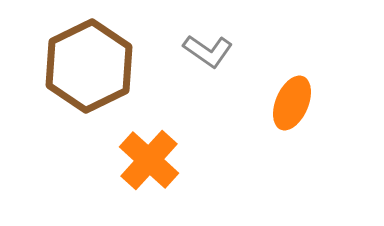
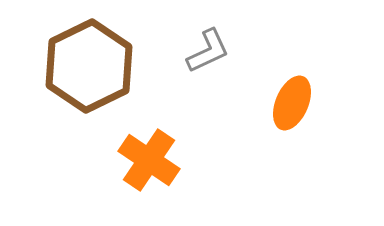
gray L-shape: rotated 60 degrees counterclockwise
orange cross: rotated 8 degrees counterclockwise
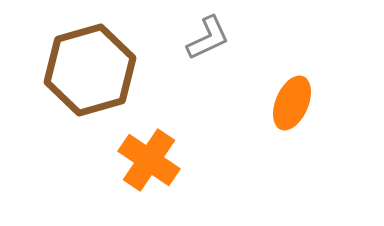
gray L-shape: moved 13 px up
brown hexagon: moved 1 px right, 4 px down; rotated 10 degrees clockwise
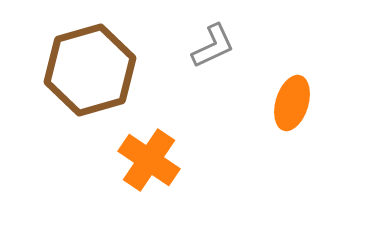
gray L-shape: moved 5 px right, 8 px down
orange ellipse: rotated 6 degrees counterclockwise
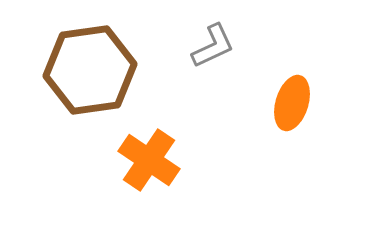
brown hexagon: rotated 8 degrees clockwise
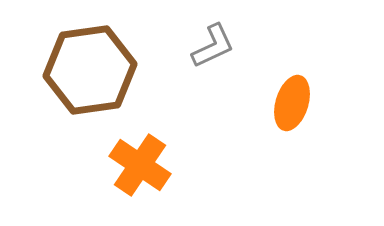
orange cross: moved 9 px left, 5 px down
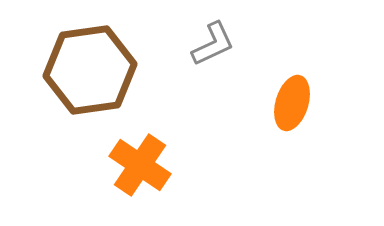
gray L-shape: moved 2 px up
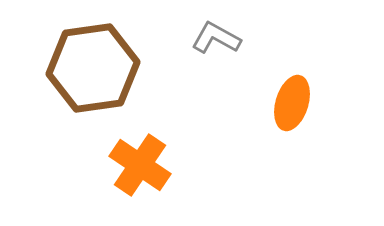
gray L-shape: moved 3 px right, 6 px up; rotated 126 degrees counterclockwise
brown hexagon: moved 3 px right, 2 px up
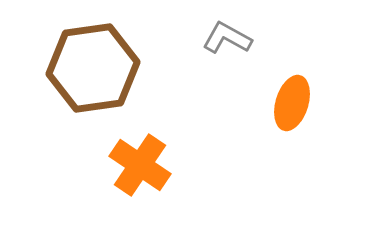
gray L-shape: moved 11 px right
